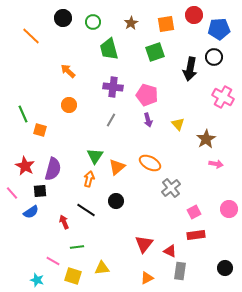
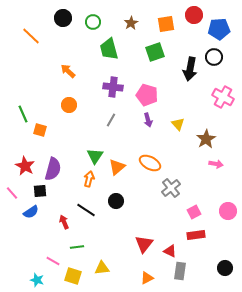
pink circle at (229, 209): moved 1 px left, 2 px down
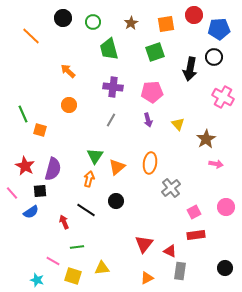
pink pentagon at (147, 95): moved 5 px right, 3 px up; rotated 20 degrees counterclockwise
orange ellipse at (150, 163): rotated 70 degrees clockwise
pink circle at (228, 211): moved 2 px left, 4 px up
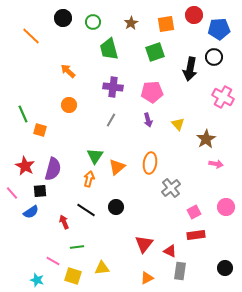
black circle at (116, 201): moved 6 px down
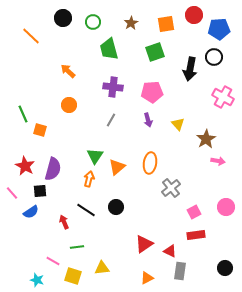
pink arrow at (216, 164): moved 2 px right, 3 px up
red triangle at (144, 244): rotated 18 degrees clockwise
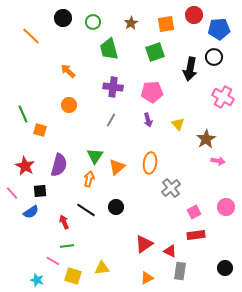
purple semicircle at (53, 169): moved 6 px right, 4 px up
green line at (77, 247): moved 10 px left, 1 px up
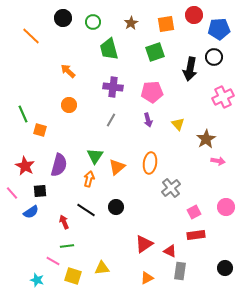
pink cross at (223, 97): rotated 35 degrees clockwise
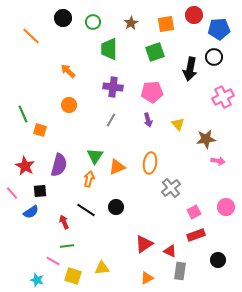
green trapezoid at (109, 49): rotated 15 degrees clockwise
brown star at (206, 139): rotated 24 degrees clockwise
orange triangle at (117, 167): rotated 18 degrees clockwise
red rectangle at (196, 235): rotated 12 degrees counterclockwise
black circle at (225, 268): moved 7 px left, 8 px up
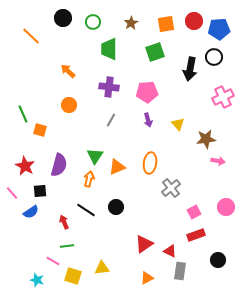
red circle at (194, 15): moved 6 px down
purple cross at (113, 87): moved 4 px left
pink pentagon at (152, 92): moved 5 px left
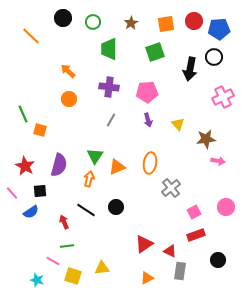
orange circle at (69, 105): moved 6 px up
